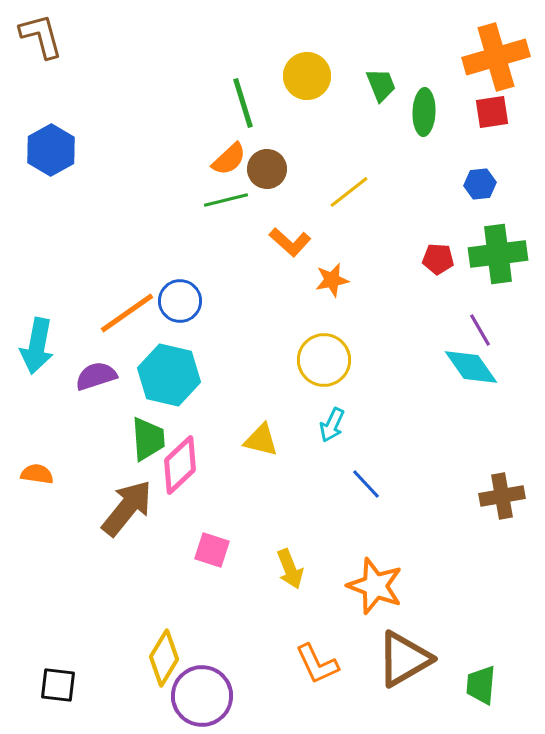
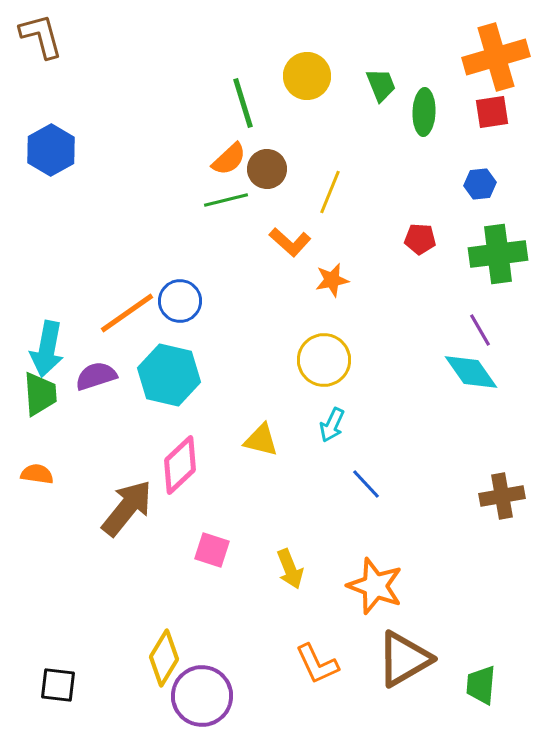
yellow line at (349, 192): moved 19 px left; rotated 30 degrees counterclockwise
red pentagon at (438, 259): moved 18 px left, 20 px up
cyan arrow at (37, 346): moved 10 px right, 3 px down
cyan diamond at (471, 367): moved 5 px down
green trapezoid at (148, 439): moved 108 px left, 45 px up
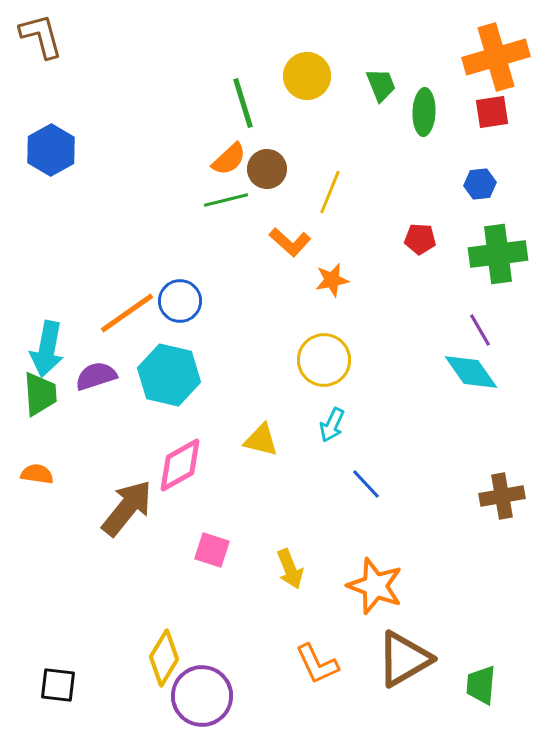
pink diamond at (180, 465): rotated 14 degrees clockwise
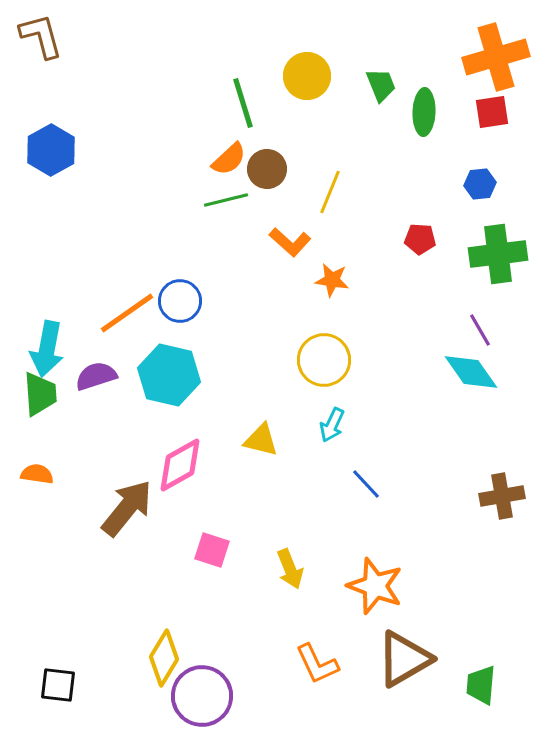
orange star at (332, 280): rotated 20 degrees clockwise
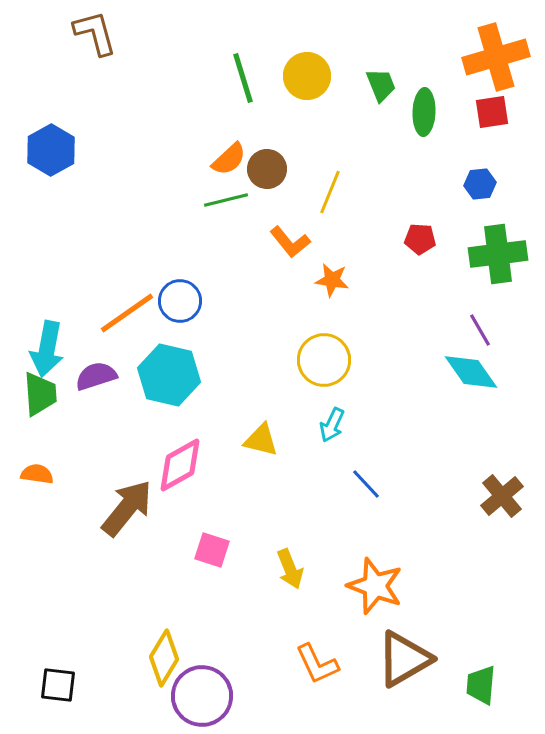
brown L-shape at (41, 36): moved 54 px right, 3 px up
green line at (243, 103): moved 25 px up
orange L-shape at (290, 242): rotated 9 degrees clockwise
brown cross at (502, 496): rotated 30 degrees counterclockwise
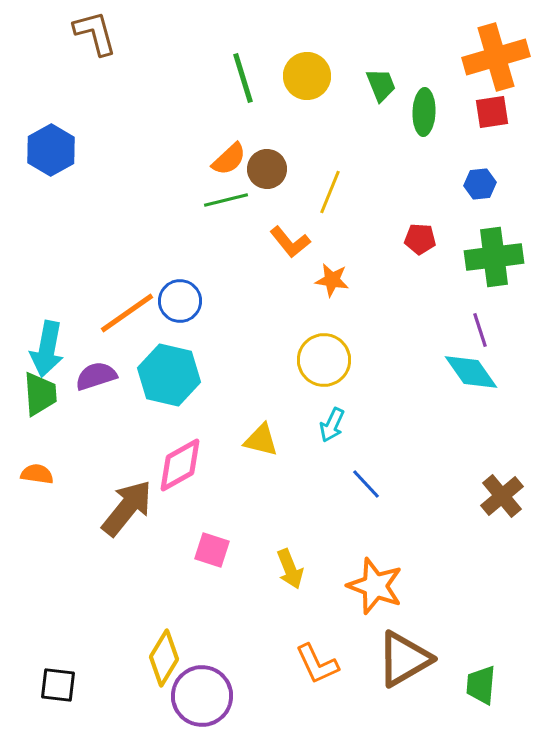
green cross at (498, 254): moved 4 px left, 3 px down
purple line at (480, 330): rotated 12 degrees clockwise
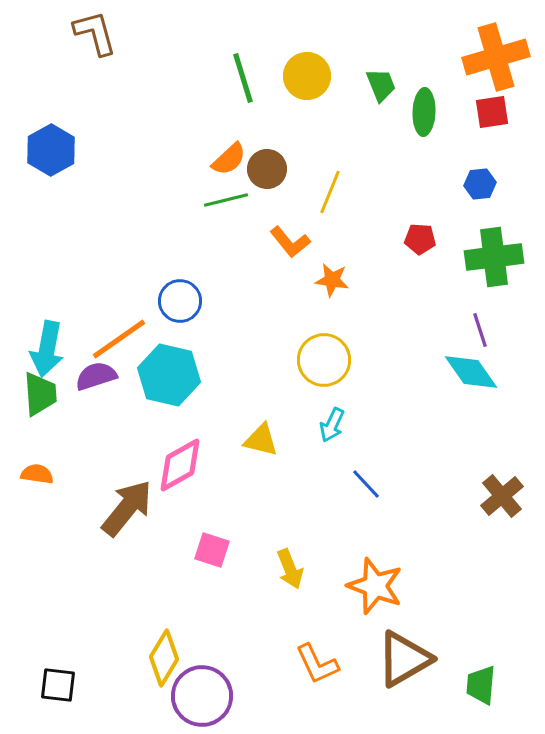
orange line at (127, 313): moved 8 px left, 26 px down
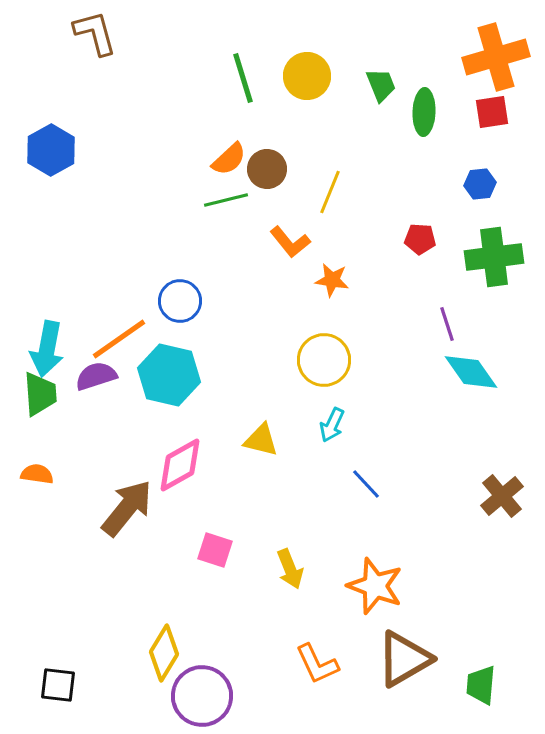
purple line at (480, 330): moved 33 px left, 6 px up
pink square at (212, 550): moved 3 px right
yellow diamond at (164, 658): moved 5 px up
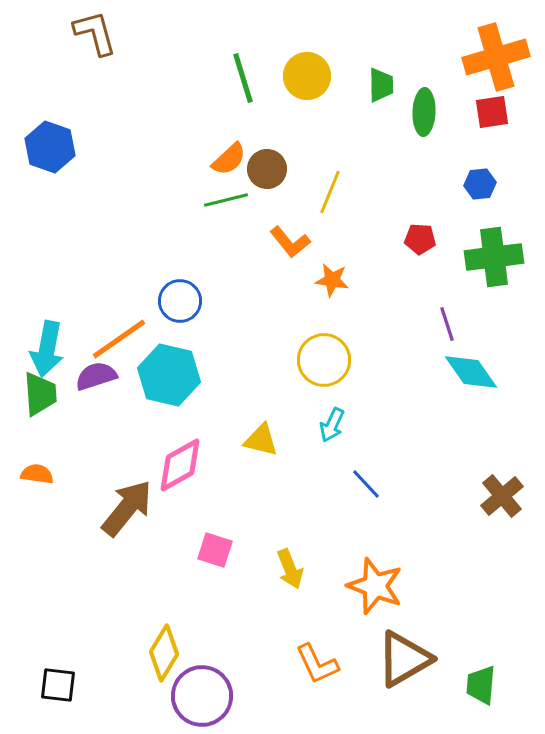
green trapezoid at (381, 85): rotated 21 degrees clockwise
blue hexagon at (51, 150): moved 1 px left, 3 px up; rotated 12 degrees counterclockwise
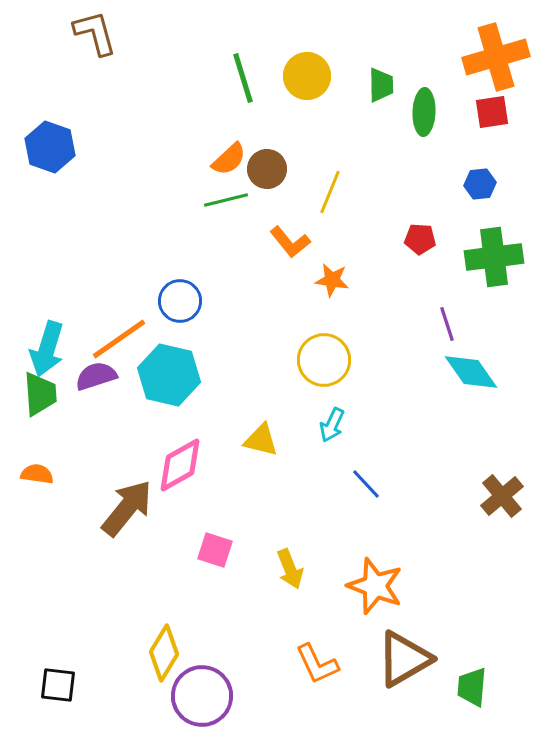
cyan arrow at (47, 349): rotated 6 degrees clockwise
green trapezoid at (481, 685): moved 9 px left, 2 px down
